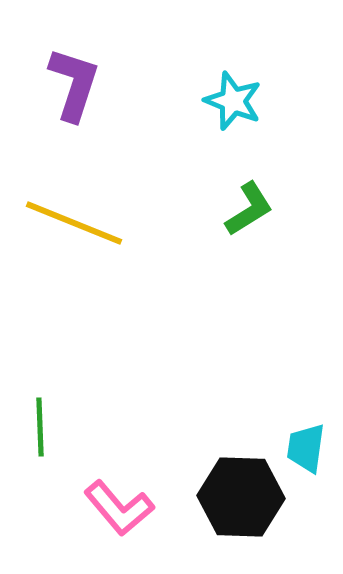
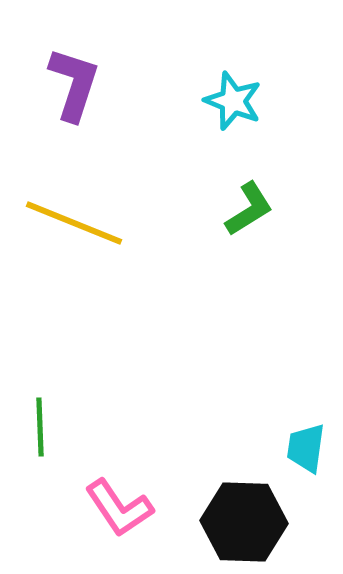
black hexagon: moved 3 px right, 25 px down
pink L-shape: rotated 6 degrees clockwise
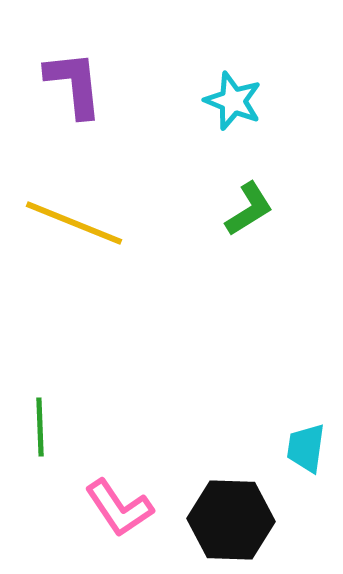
purple L-shape: rotated 24 degrees counterclockwise
black hexagon: moved 13 px left, 2 px up
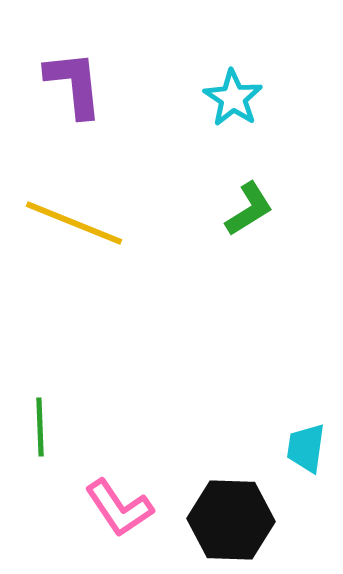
cyan star: moved 3 px up; rotated 12 degrees clockwise
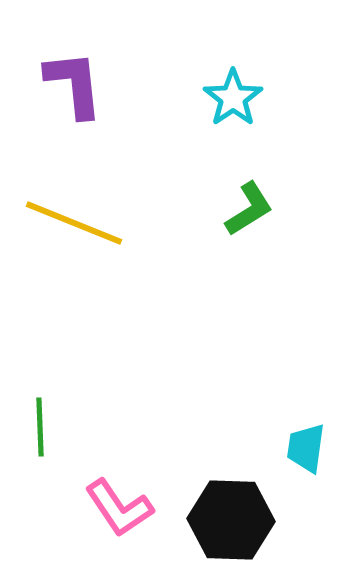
cyan star: rotated 4 degrees clockwise
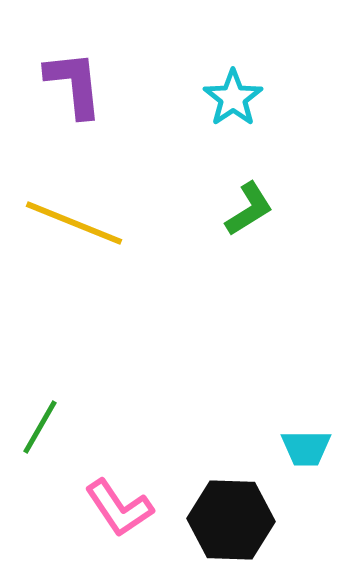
green line: rotated 32 degrees clockwise
cyan trapezoid: rotated 98 degrees counterclockwise
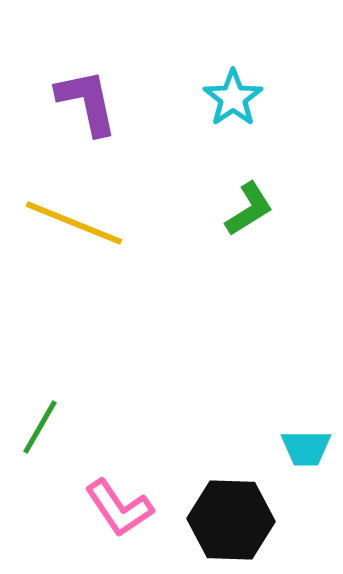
purple L-shape: moved 13 px right, 18 px down; rotated 6 degrees counterclockwise
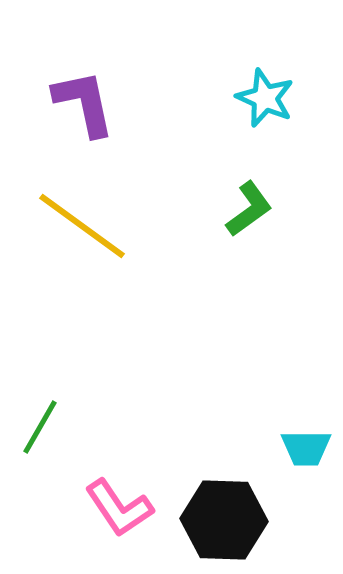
cyan star: moved 32 px right; rotated 14 degrees counterclockwise
purple L-shape: moved 3 px left, 1 px down
green L-shape: rotated 4 degrees counterclockwise
yellow line: moved 8 px right, 3 px down; rotated 14 degrees clockwise
black hexagon: moved 7 px left
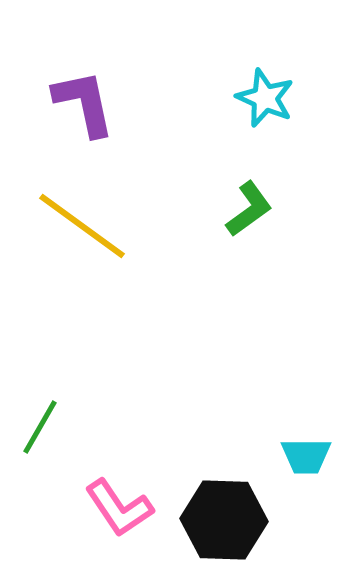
cyan trapezoid: moved 8 px down
